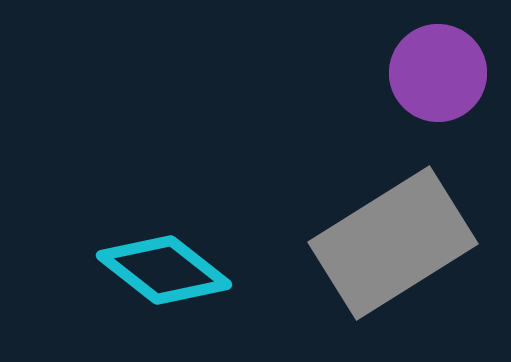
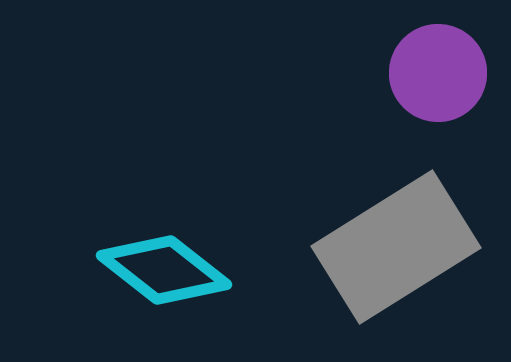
gray rectangle: moved 3 px right, 4 px down
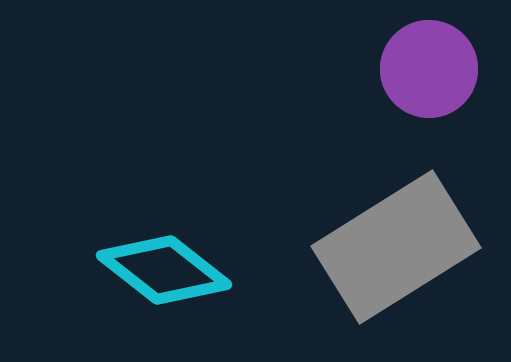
purple circle: moved 9 px left, 4 px up
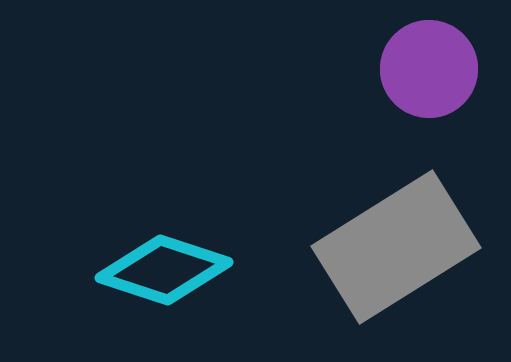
cyan diamond: rotated 20 degrees counterclockwise
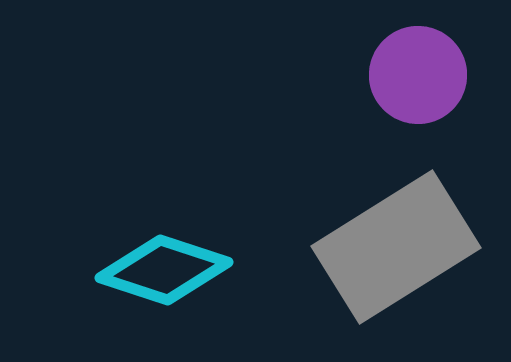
purple circle: moved 11 px left, 6 px down
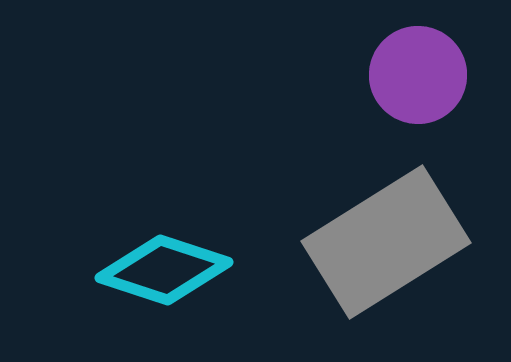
gray rectangle: moved 10 px left, 5 px up
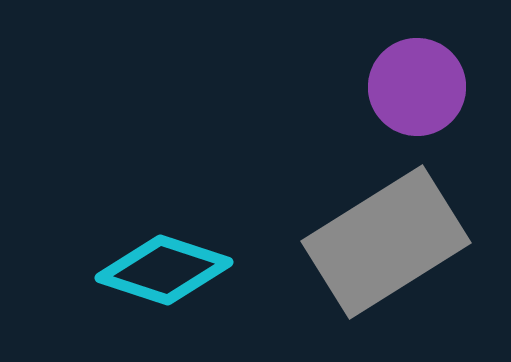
purple circle: moved 1 px left, 12 px down
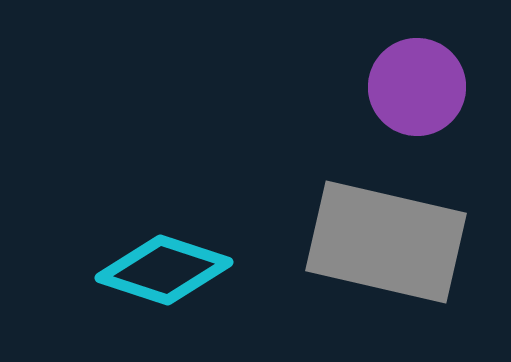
gray rectangle: rotated 45 degrees clockwise
